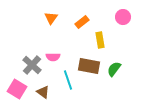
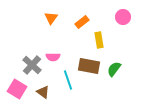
yellow rectangle: moved 1 px left
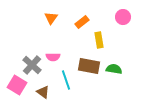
green semicircle: rotated 63 degrees clockwise
cyan line: moved 2 px left
pink square: moved 4 px up
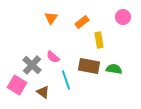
pink semicircle: rotated 40 degrees clockwise
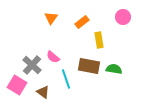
cyan line: moved 1 px up
